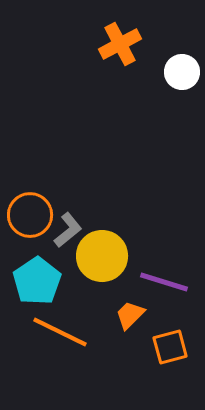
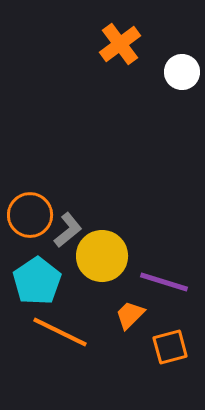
orange cross: rotated 9 degrees counterclockwise
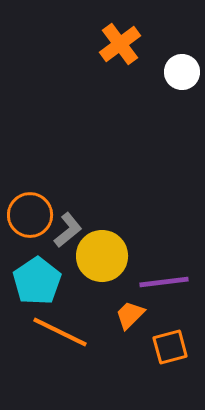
purple line: rotated 24 degrees counterclockwise
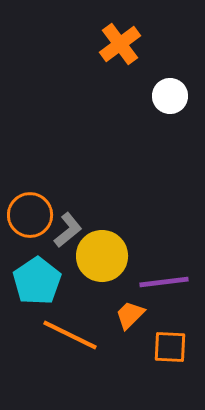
white circle: moved 12 px left, 24 px down
orange line: moved 10 px right, 3 px down
orange square: rotated 18 degrees clockwise
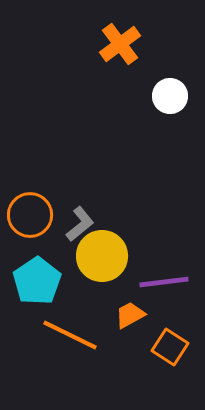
gray L-shape: moved 12 px right, 6 px up
orange trapezoid: rotated 16 degrees clockwise
orange square: rotated 30 degrees clockwise
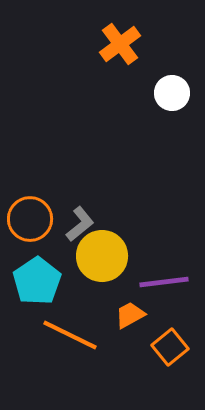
white circle: moved 2 px right, 3 px up
orange circle: moved 4 px down
orange square: rotated 18 degrees clockwise
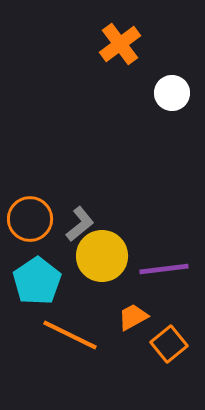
purple line: moved 13 px up
orange trapezoid: moved 3 px right, 2 px down
orange square: moved 1 px left, 3 px up
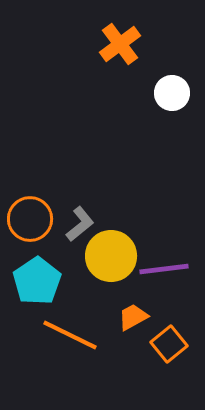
yellow circle: moved 9 px right
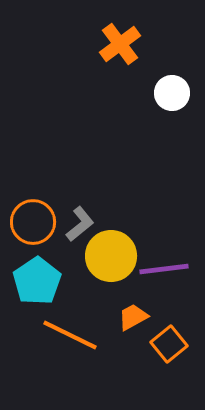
orange circle: moved 3 px right, 3 px down
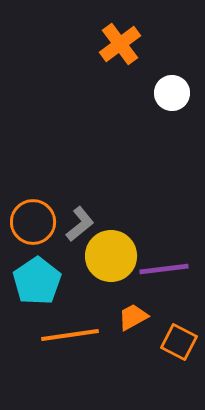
orange line: rotated 34 degrees counterclockwise
orange square: moved 10 px right, 2 px up; rotated 24 degrees counterclockwise
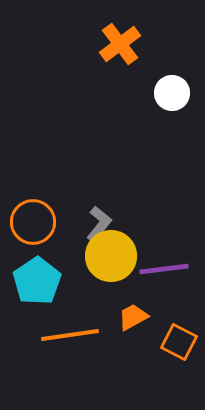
gray L-shape: moved 19 px right; rotated 12 degrees counterclockwise
